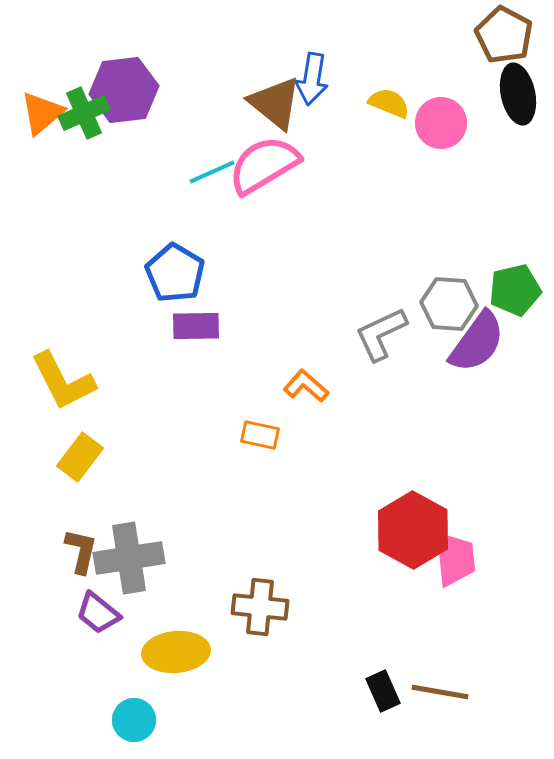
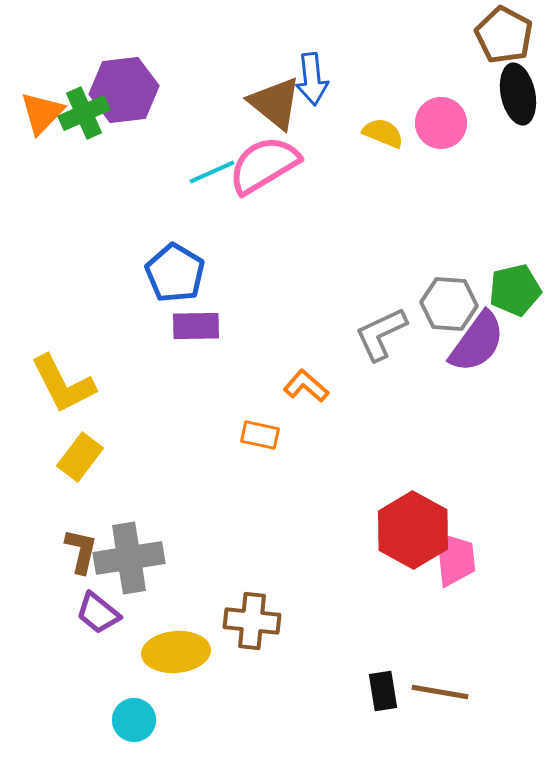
blue arrow: rotated 15 degrees counterclockwise
yellow semicircle: moved 6 px left, 30 px down
orange triangle: rotated 6 degrees counterclockwise
yellow L-shape: moved 3 px down
brown cross: moved 8 px left, 14 px down
black rectangle: rotated 15 degrees clockwise
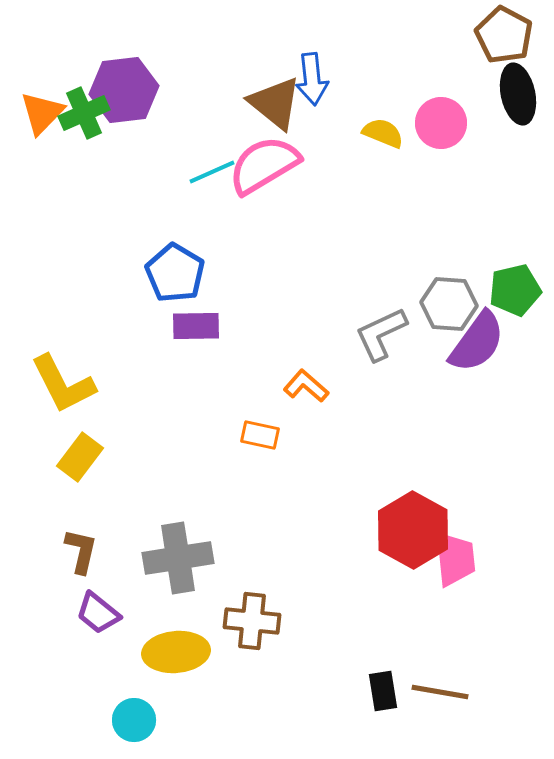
gray cross: moved 49 px right
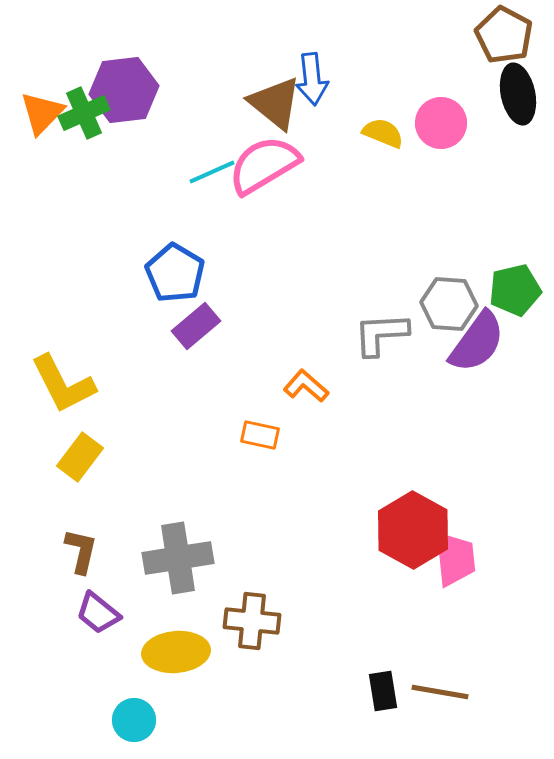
purple rectangle: rotated 39 degrees counterclockwise
gray L-shape: rotated 22 degrees clockwise
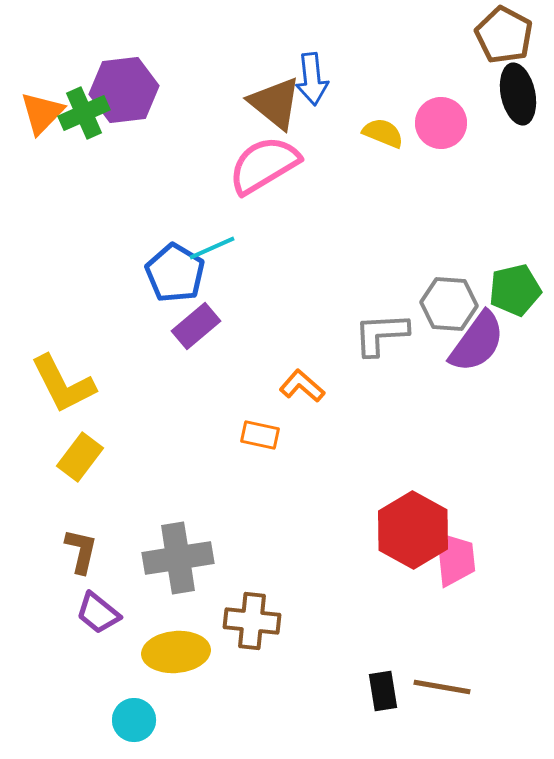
cyan line: moved 76 px down
orange L-shape: moved 4 px left
brown line: moved 2 px right, 5 px up
